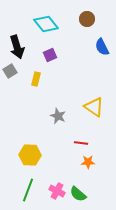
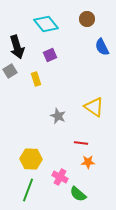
yellow rectangle: rotated 32 degrees counterclockwise
yellow hexagon: moved 1 px right, 4 px down
pink cross: moved 3 px right, 14 px up
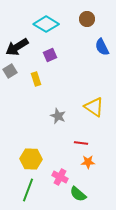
cyan diamond: rotated 20 degrees counterclockwise
black arrow: rotated 75 degrees clockwise
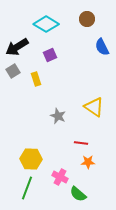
gray square: moved 3 px right
green line: moved 1 px left, 2 px up
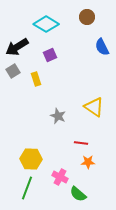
brown circle: moved 2 px up
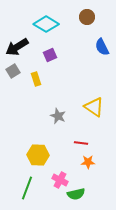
yellow hexagon: moved 7 px right, 4 px up
pink cross: moved 3 px down
green semicircle: moved 2 px left; rotated 54 degrees counterclockwise
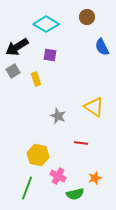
purple square: rotated 32 degrees clockwise
yellow hexagon: rotated 10 degrees clockwise
orange star: moved 7 px right, 16 px down; rotated 16 degrees counterclockwise
pink cross: moved 2 px left, 4 px up
green semicircle: moved 1 px left
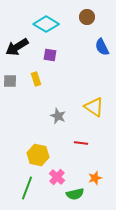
gray square: moved 3 px left, 10 px down; rotated 32 degrees clockwise
pink cross: moved 1 px left, 1 px down; rotated 14 degrees clockwise
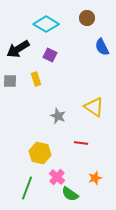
brown circle: moved 1 px down
black arrow: moved 1 px right, 2 px down
purple square: rotated 16 degrees clockwise
yellow hexagon: moved 2 px right, 2 px up
green semicircle: moved 5 px left; rotated 48 degrees clockwise
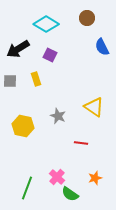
yellow hexagon: moved 17 px left, 27 px up
